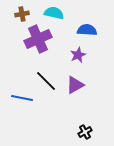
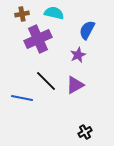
blue semicircle: rotated 66 degrees counterclockwise
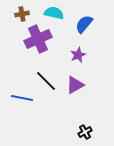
blue semicircle: moved 3 px left, 6 px up; rotated 12 degrees clockwise
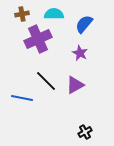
cyan semicircle: moved 1 px down; rotated 12 degrees counterclockwise
purple star: moved 2 px right, 2 px up; rotated 21 degrees counterclockwise
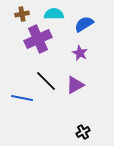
blue semicircle: rotated 18 degrees clockwise
black cross: moved 2 px left
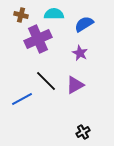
brown cross: moved 1 px left, 1 px down; rotated 24 degrees clockwise
blue line: moved 1 px down; rotated 40 degrees counterclockwise
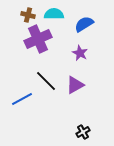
brown cross: moved 7 px right
